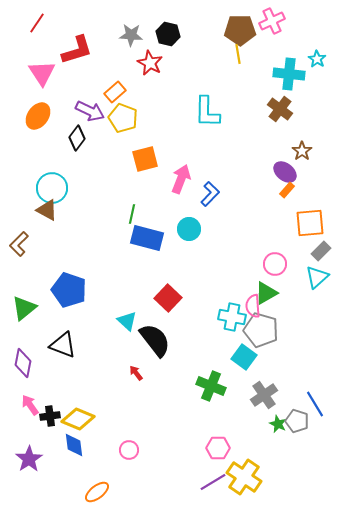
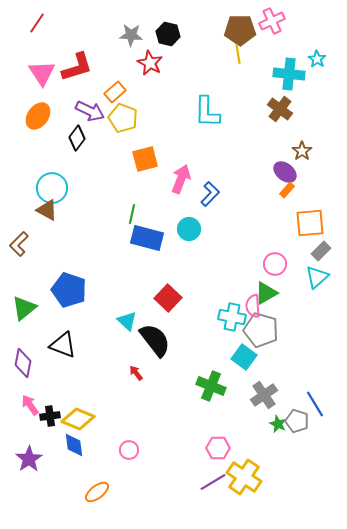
red L-shape at (77, 50): moved 17 px down
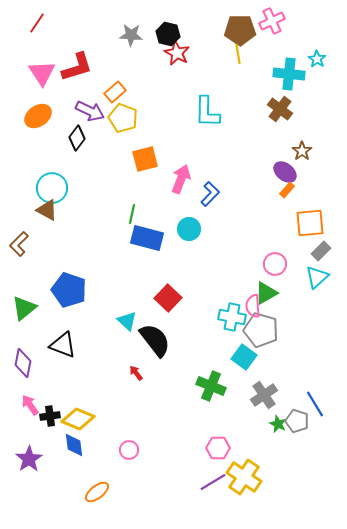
red star at (150, 63): moved 27 px right, 10 px up
orange ellipse at (38, 116): rotated 20 degrees clockwise
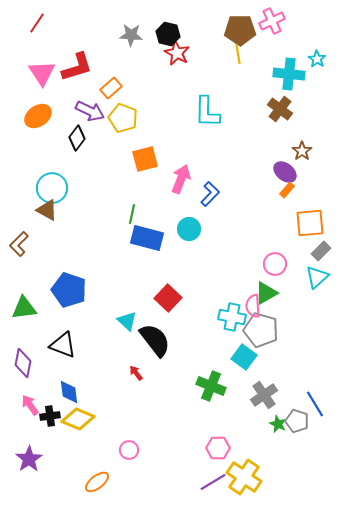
orange rectangle at (115, 92): moved 4 px left, 4 px up
green triangle at (24, 308): rotated 32 degrees clockwise
blue diamond at (74, 445): moved 5 px left, 53 px up
orange ellipse at (97, 492): moved 10 px up
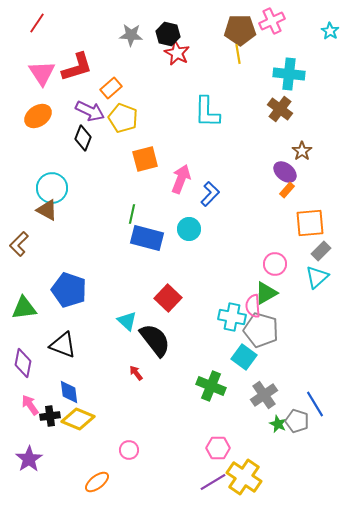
cyan star at (317, 59): moved 13 px right, 28 px up
black diamond at (77, 138): moved 6 px right; rotated 15 degrees counterclockwise
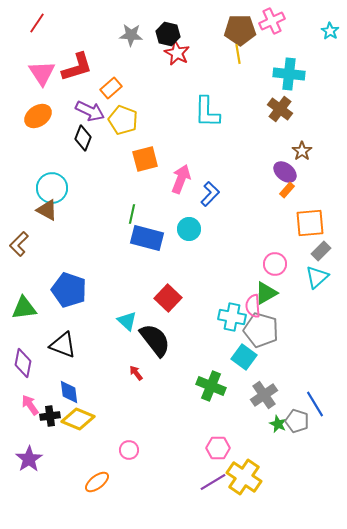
yellow pentagon at (123, 118): moved 2 px down
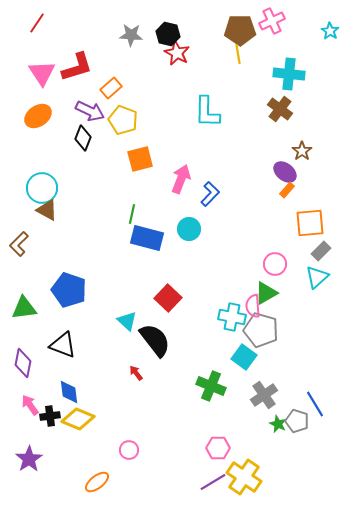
orange square at (145, 159): moved 5 px left
cyan circle at (52, 188): moved 10 px left
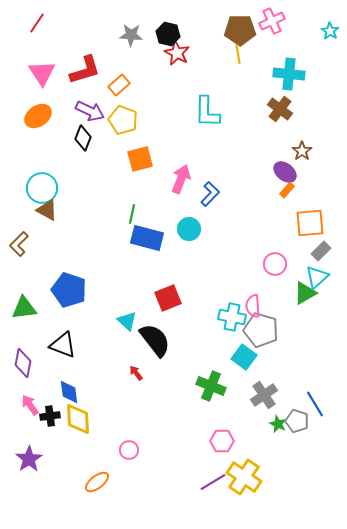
red L-shape at (77, 67): moved 8 px right, 3 px down
orange rectangle at (111, 88): moved 8 px right, 3 px up
green triangle at (266, 293): moved 39 px right
red square at (168, 298): rotated 24 degrees clockwise
yellow diamond at (78, 419): rotated 64 degrees clockwise
pink hexagon at (218, 448): moved 4 px right, 7 px up
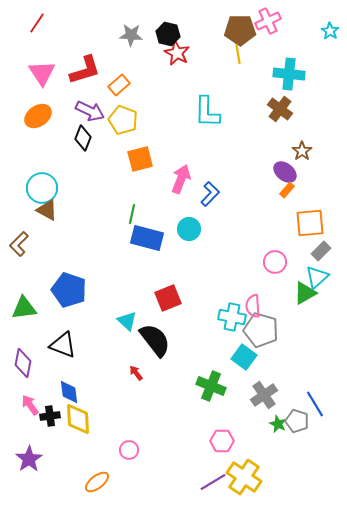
pink cross at (272, 21): moved 4 px left
pink circle at (275, 264): moved 2 px up
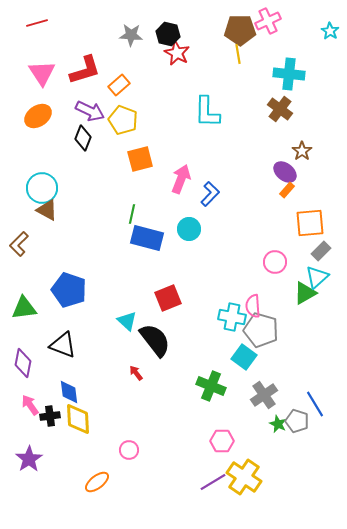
red line at (37, 23): rotated 40 degrees clockwise
